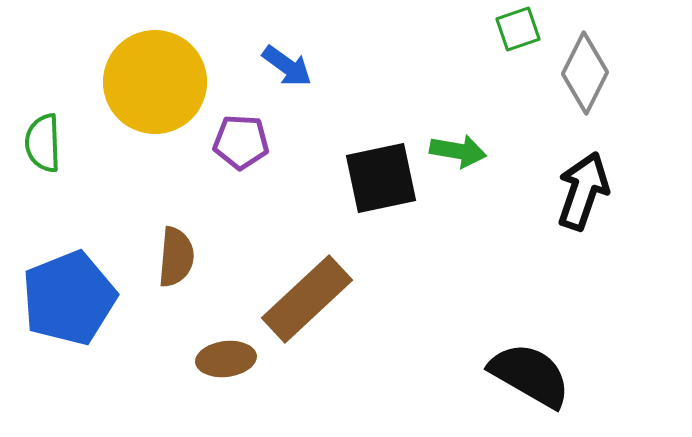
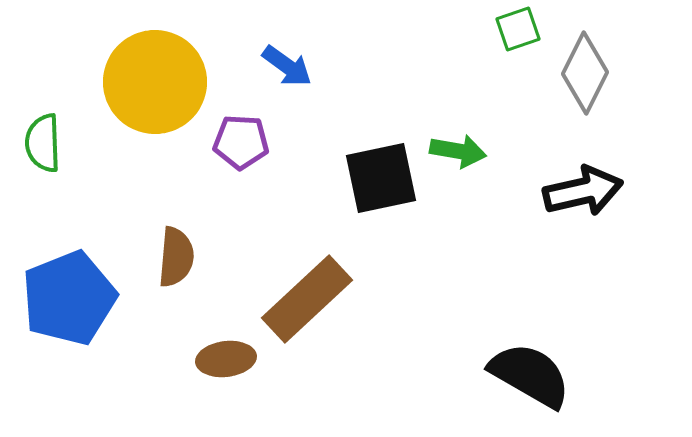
black arrow: rotated 58 degrees clockwise
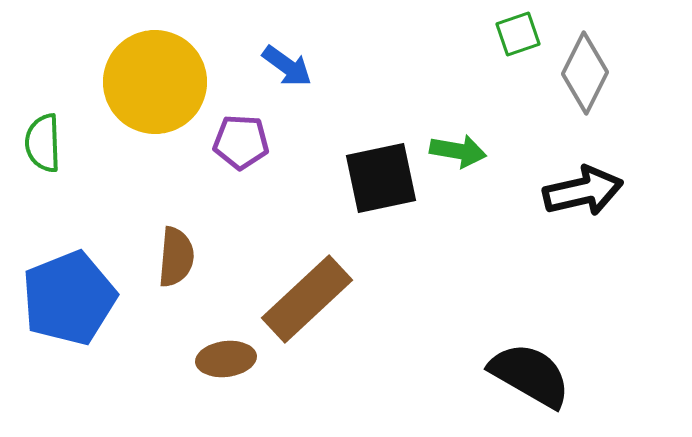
green square: moved 5 px down
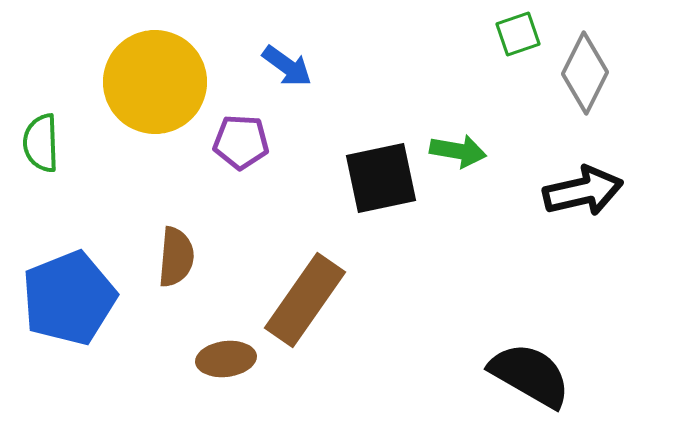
green semicircle: moved 2 px left
brown rectangle: moved 2 px left, 1 px down; rotated 12 degrees counterclockwise
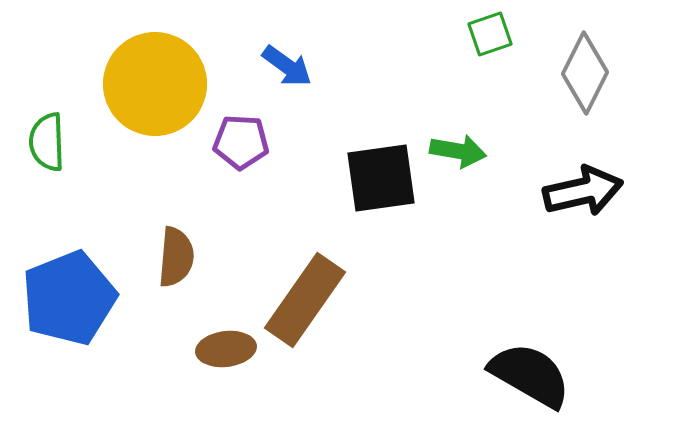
green square: moved 28 px left
yellow circle: moved 2 px down
green semicircle: moved 6 px right, 1 px up
black square: rotated 4 degrees clockwise
brown ellipse: moved 10 px up
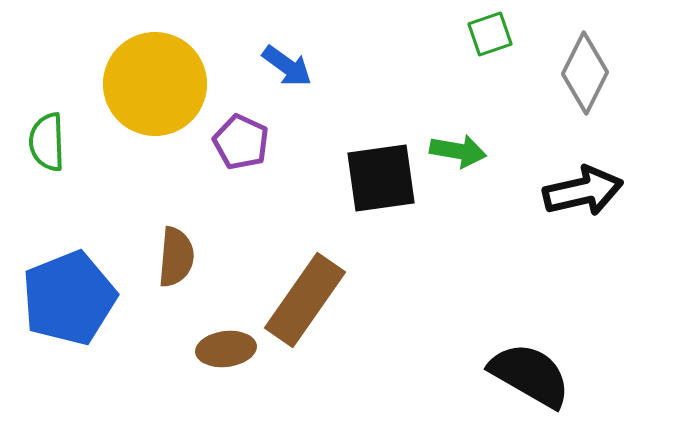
purple pentagon: rotated 22 degrees clockwise
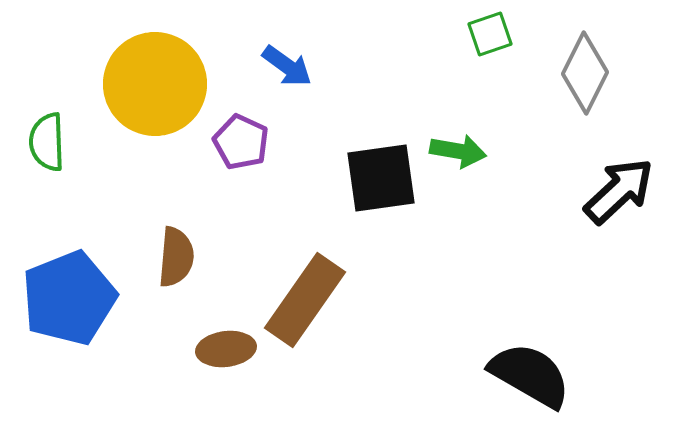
black arrow: moved 36 px right; rotated 30 degrees counterclockwise
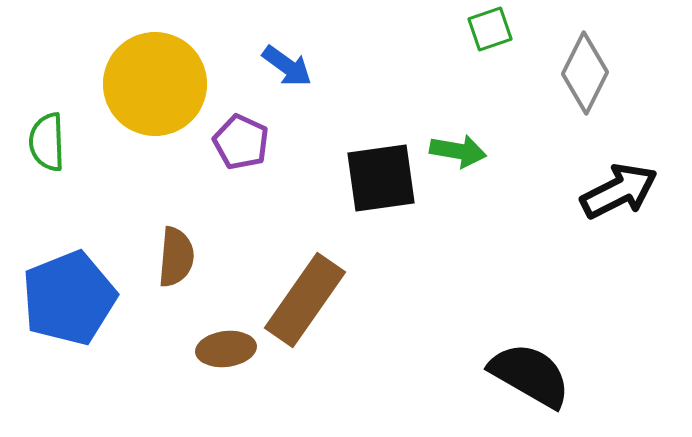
green square: moved 5 px up
black arrow: rotated 16 degrees clockwise
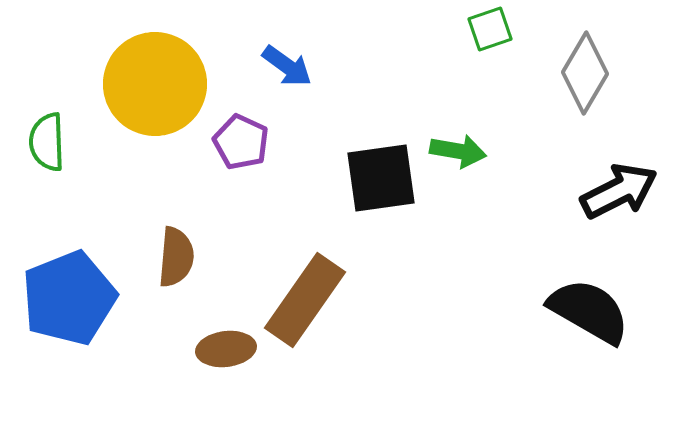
gray diamond: rotated 4 degrees clockwise
black semicircle: moved 59 px right, 64 px up
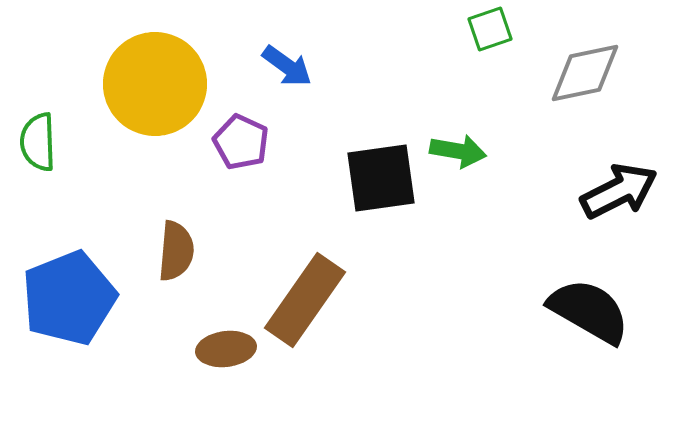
gray diamond: rotated 48 degrees clockwise
green semicircle: moved 9 px left
brown semicircle: moved 6 px up
